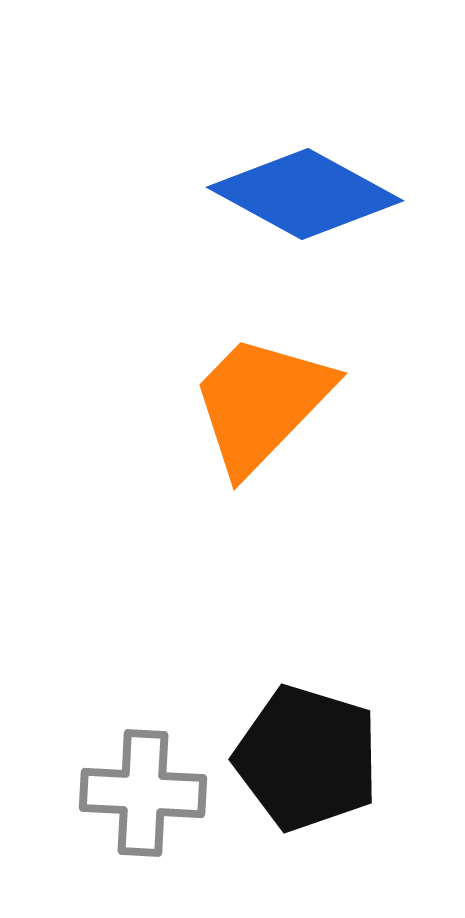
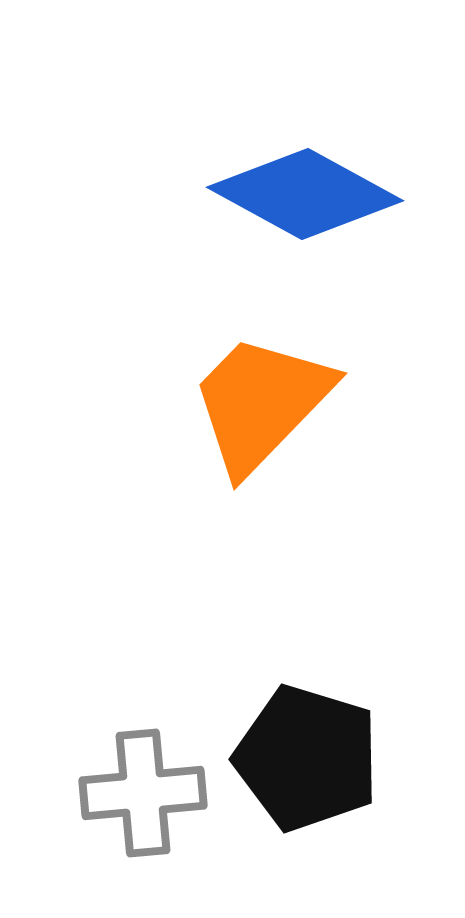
gray cross: rotated 8 degrees counterclockwise
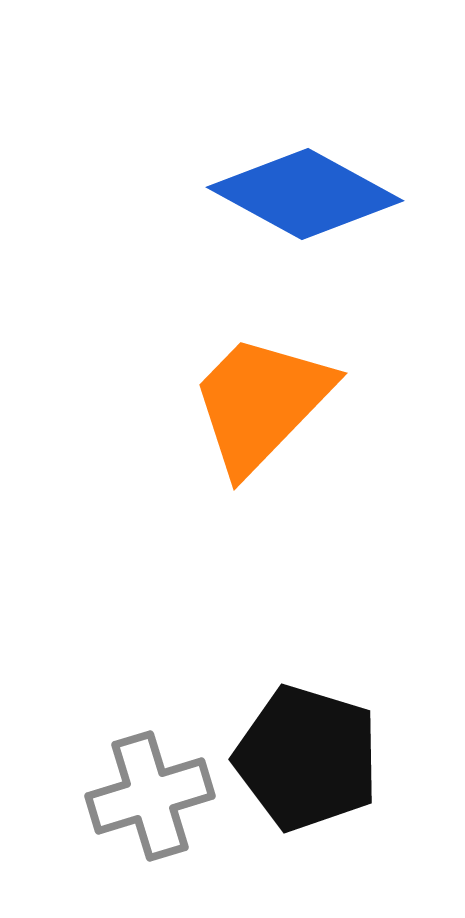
gray cross: moved 7 px right, 3 px down; rotated 12 degrees counterclockwise
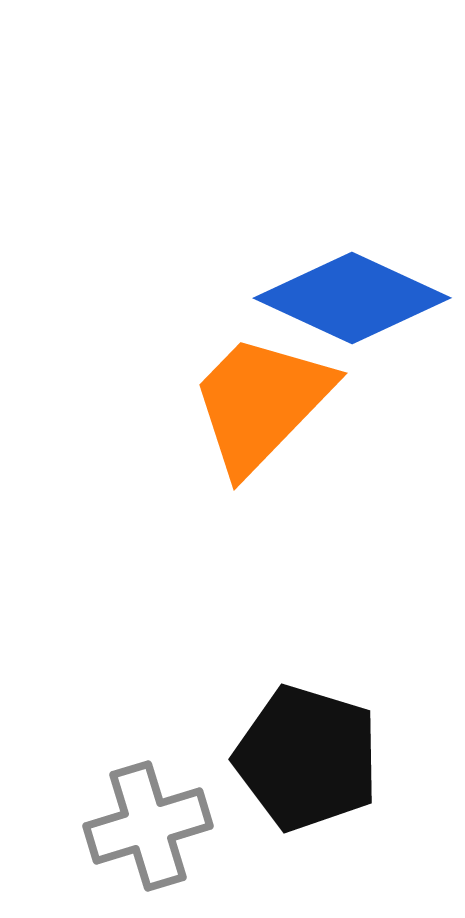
blue diamond: moved 47 px right, 104 px down; rotated 4 degrees counterclockwise
gray cross: moved 2 px left, 30 px down
